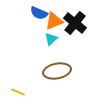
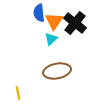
blue semicircle: rotated 60 degrees clockwise
orange triangle: rotated 36 degrees counterclockwise
yellow line: moved 1 px down; rotated 56 degrees clockwise
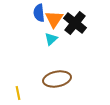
orange triangle: moved 2 px up
brown ellipse: moved 8 px down
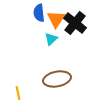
orange triangle: moved 2 px right
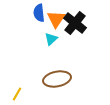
yellow line: moved 1 px left, 1 px down; rotated 40 degrees clockwise
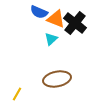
blue semicircle: moved 1 px up; rotated 60 degrees counterclockwise
orange triangle: rotated 42 degrees counterclockwise
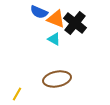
cyan triangle: moved 3 px right; rotated 48 degrees counterclockwise
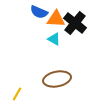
orange triangle: rotated 18 degrees counterclockwise
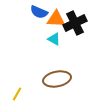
black cross: rotated 25 degrees clockwise
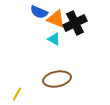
orange triangle: rotated 18 degrees clockwise
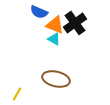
orange triangle: moved 1 px left, 6 px down
black cross: rotated 10 degrees counterclockwise
brown ellipse: moved 1 px left; rotated 24 degrees clockwise
